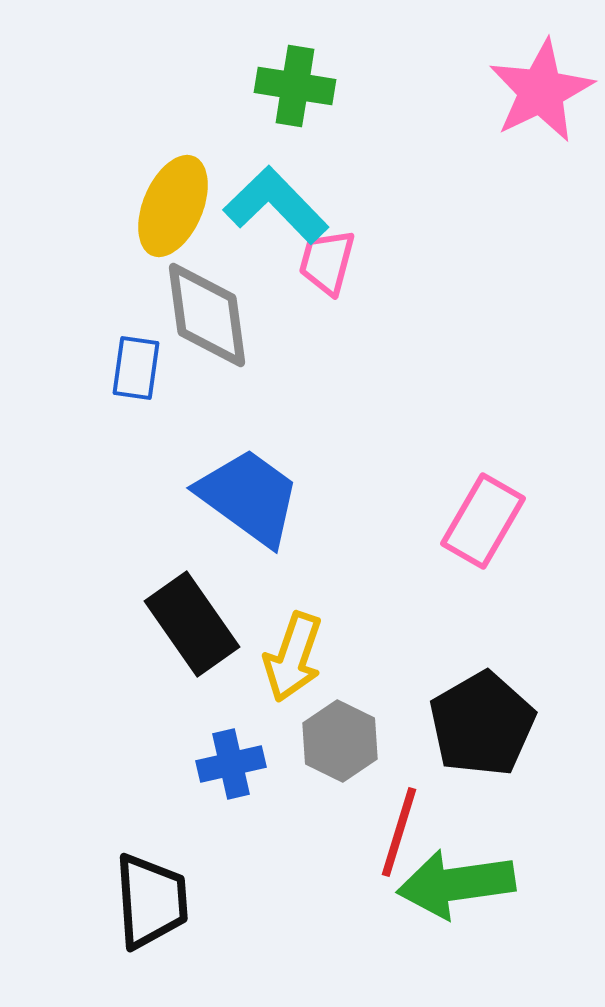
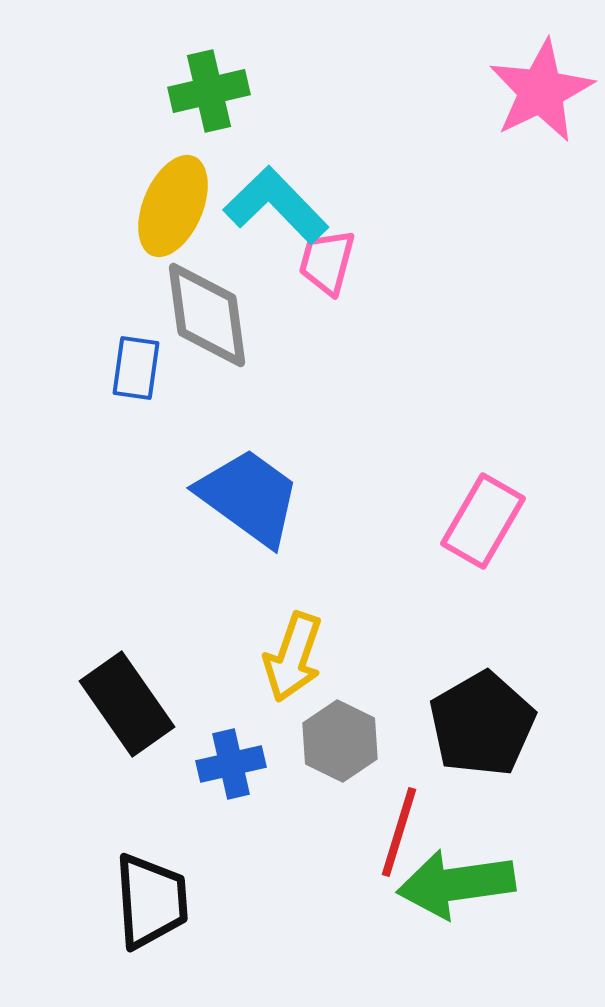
green cross: moved 86 px left, 5 px down; rotated 22 degrees counterclockwise
black rectangle: moved 65 px left, 80 px down
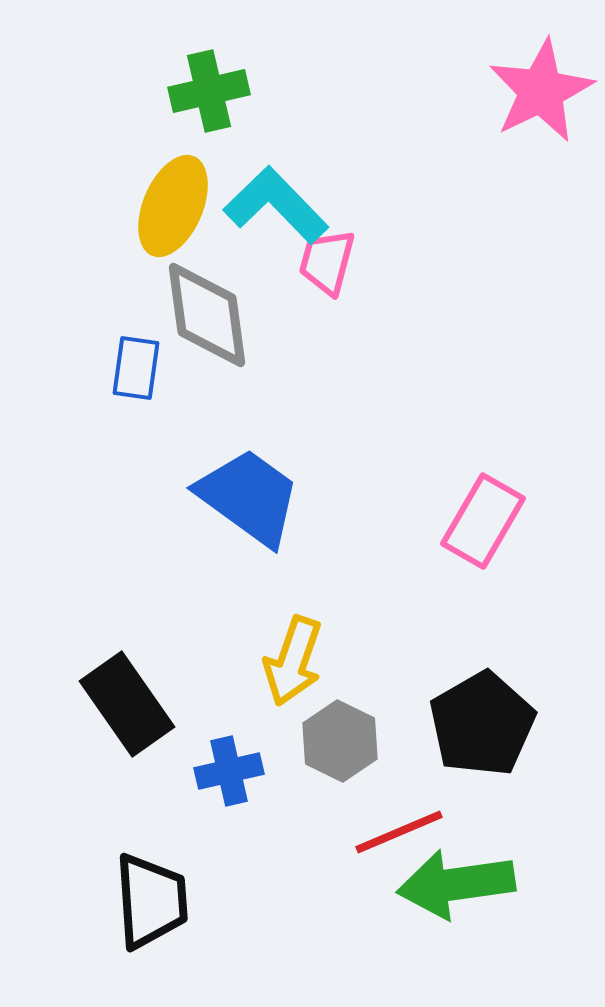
yellow arrow: moved 4 px down
blue cross: moved 2 px left, 7 px down
red line: rotated 50 degrees clockwise
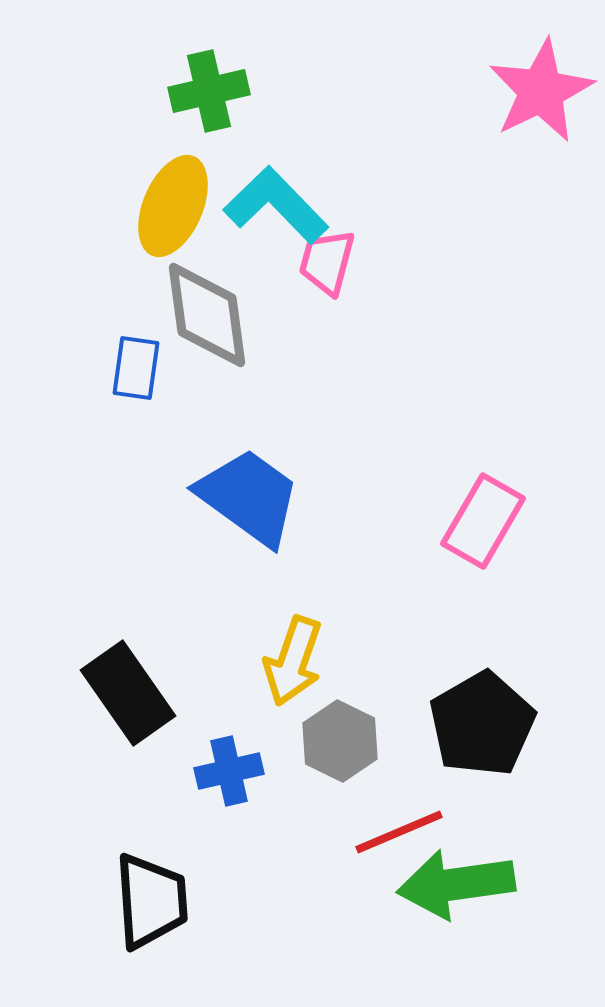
black rectangle: moved 1 px right, 11 px up
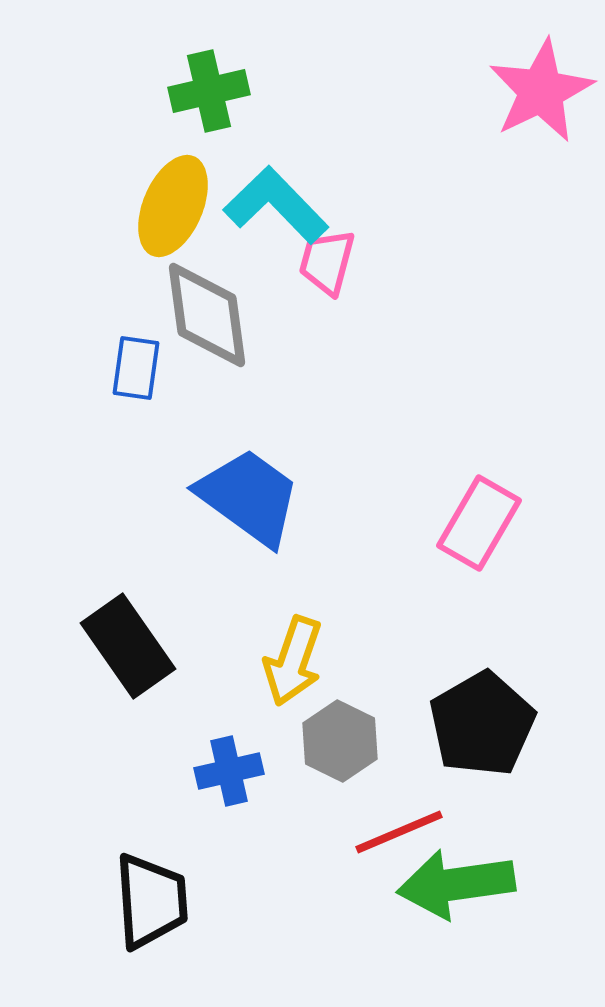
pink rectangle: moved 4 px left, 2 px down
black rectangle: moved 47 px up
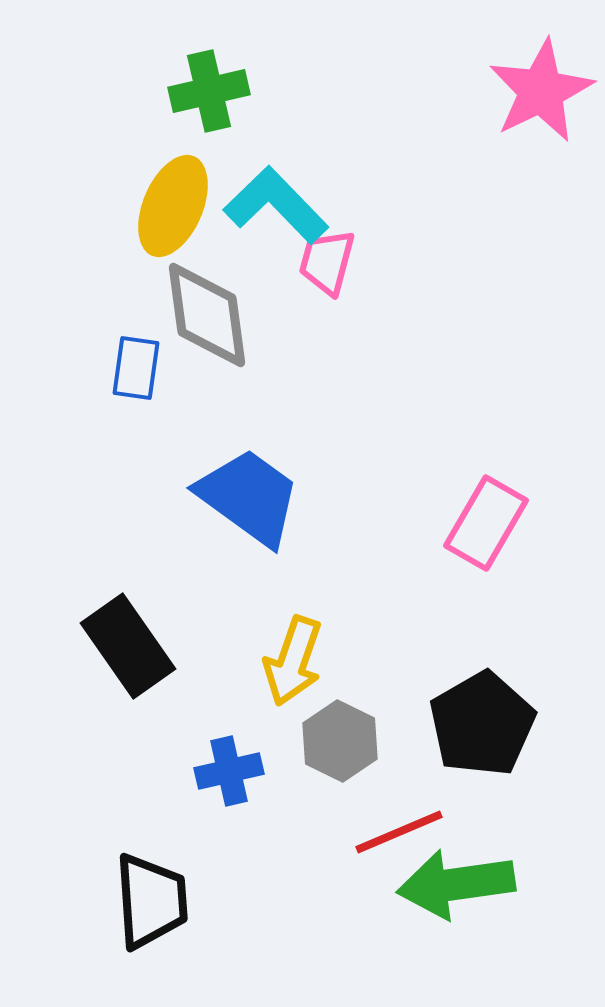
pink rectangle: moved 7 px right
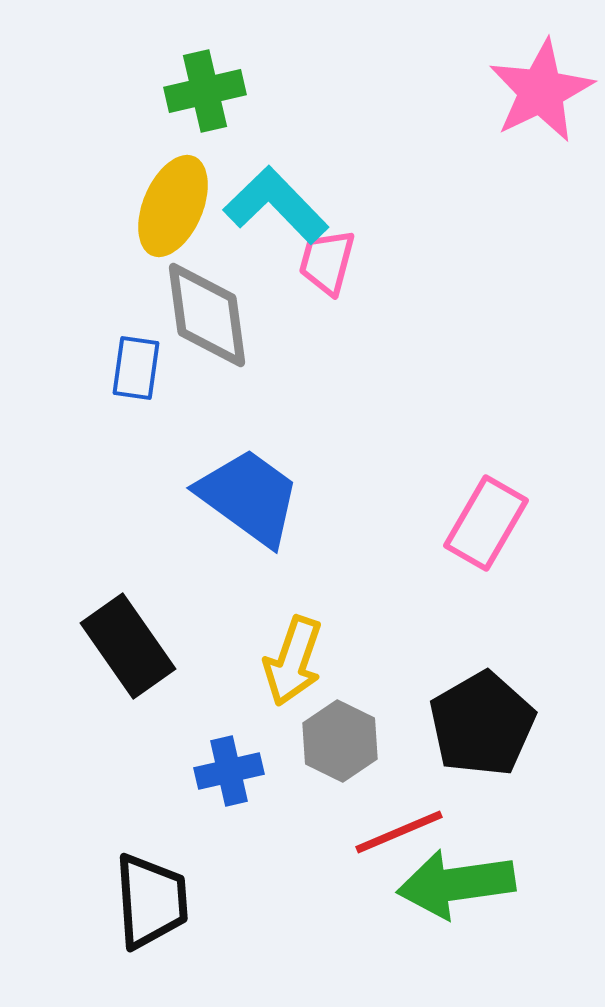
green cross: moved 4 px left
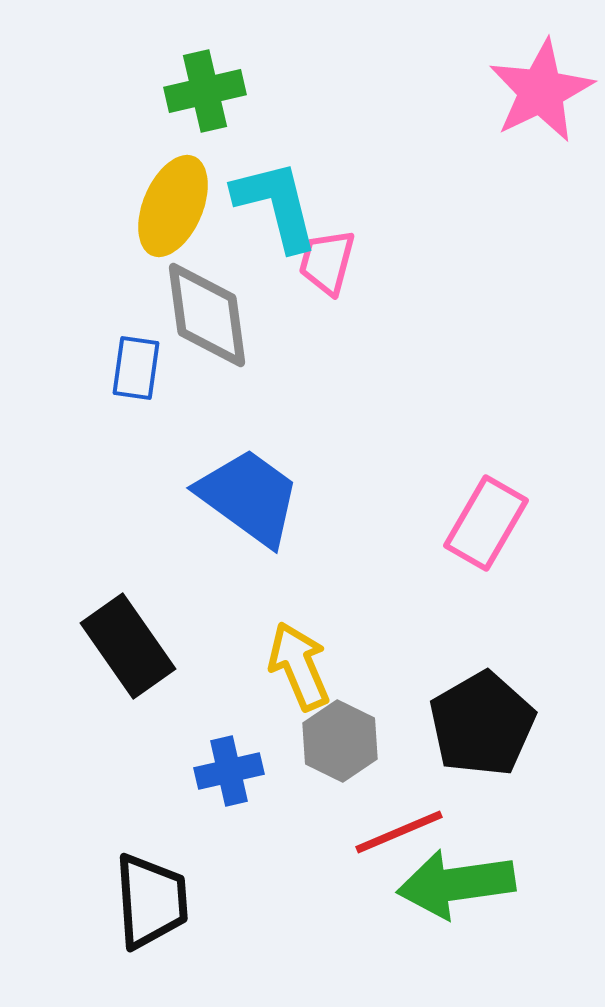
cyan L-shape: rotated 30 degrees clockwise
yellow arrow: moved 6 px right, 5 px down; rotated 138 degrees clockwise
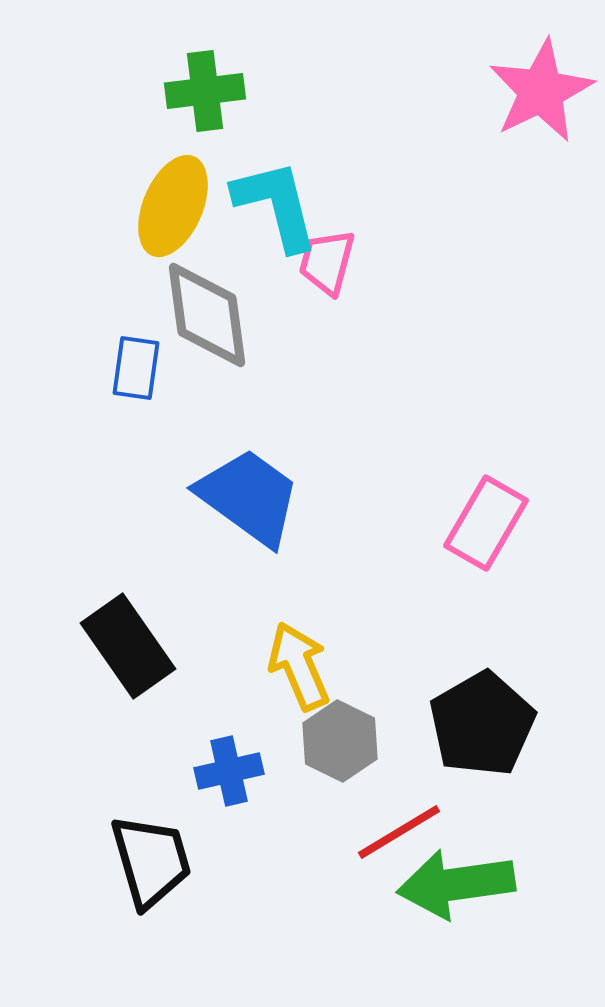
green cross: rotated 6 degrees clockwise
red line: rotated 8 degrees counterclockwise
black trapezoid: moved 40 px up; rotated 12 degrees counterclockwise
